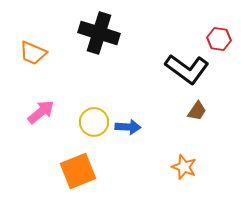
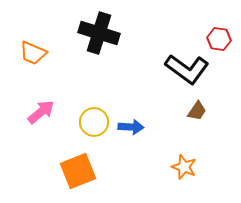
blue arrow: moved 3 px right
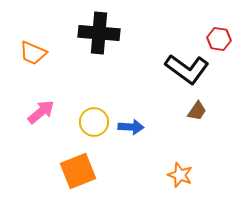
black cross: rotated 12 degrees counterclockwise
orange star: moved 4 px left, 8 px down
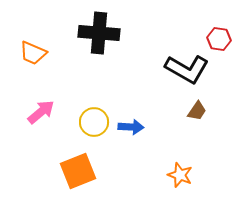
black L-shape: rotated 6 degrees counterclockwise
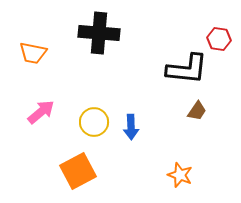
orange trapezoid: rotated 12 degrees counterclockwise
black L-shape: rotated 24 degrees counterclockwise
blue arrow: rotated 85 degrees clockwise
orange square: rotated 6 degrees counterclockwise
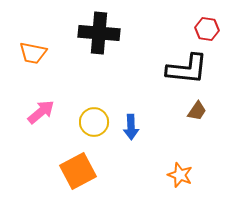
red hexagon: moved 12 px left, 10 px up
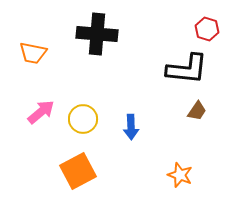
red hexagon: rotated 10 degrees clockwise
black cross: moved 2 px left, 1 px down
yellow circle: moved 11 px left, 3 px up
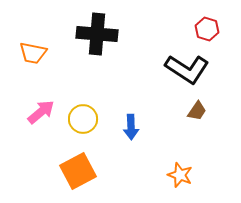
black L-shape: rotated 27 degrees clockwise
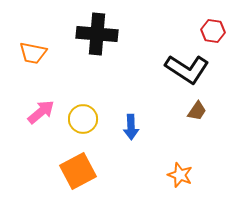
red hexagon: moved 6 px right, 2 px down; rotated 10 degrees counterclockwise
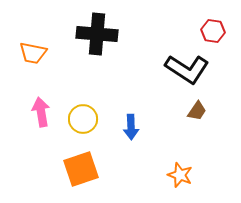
pink arrow: rotated 60 degrees counterclockwise
orange square: moved 3 px right, 2 px up; rotated 9 degrees clockwise
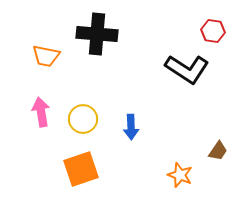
orange trapezoid: moved 13 px right, 3 px down
brown trapezoid: moved 21 px right, 40 px down
